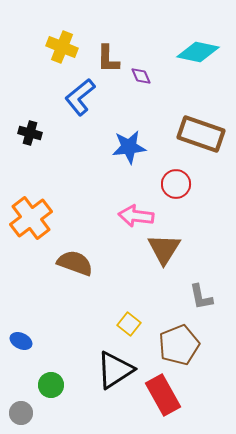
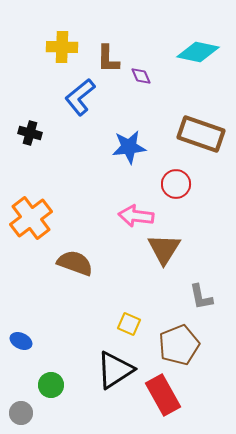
yellow cross: rotated 20 degrees counterclockwise
yellow square: rotated 15 degrees counterclockwise
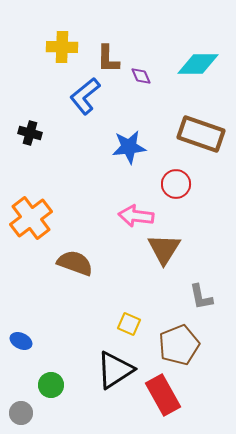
cyan diamond: moved 12 px down; rotated 12 degrees counterclockwise
blue L-shape: moved 5 px right, 1 px up
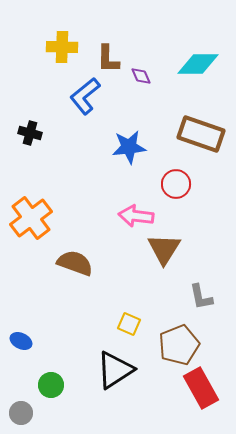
red rectangle: moved 38 px right, 7 px up
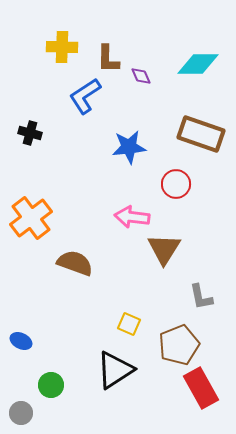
blue L-shape: rotated 6 degrees clockwise
pink arrow: moved 4 px left, 1 px down
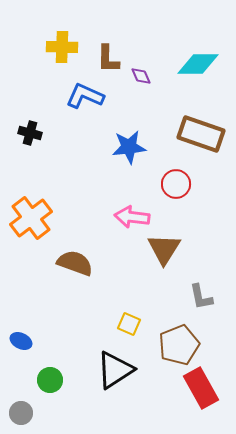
blue L-shape: rotated 57 degrees clockwise
green circle: moved 1 px left, 5 px up
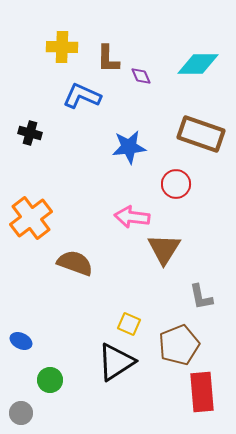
blue L-shape: moved 3 px left
black triangle: moved 1 px right, 8 px up
red rectangle: moved 1 px right, 4 px down; rotated 24 degrees clockwise
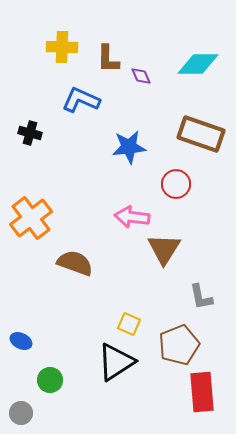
blue L-shape: moved 1 px left, 4 px down
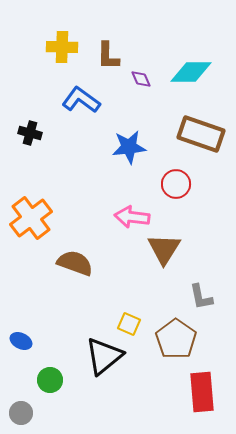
brown L-shape: moved 3 px up
cyan diamond: moved 7 px left, 8 px down
purple diamond: moved 3 px down
blue L-shape: rotated 12 degrees clockwise
brown pentagon: moved 3 px left, 6 px up; rotated 15 degrees counterclockwise
black triangle: moved 12 px left, 6 px up; rotated 6 degrees counterclockwise
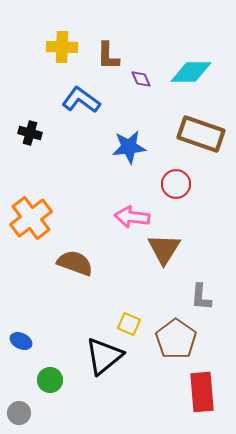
gray L-shape: rotated 16 degrees clockwise
gray circle: moved 2 px left
